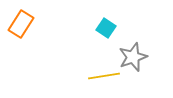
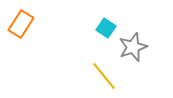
gray star: moved 10 px up
yellow line: rotated 60 degrees clockwise
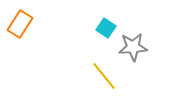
orange rectangle: moved 1 px left
gray star: rotated 16 degrees clockwise
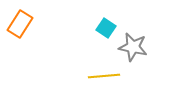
gray star: rotated 16 degrees clockwise
yellow line: rotated 56 degrees counterclockwise
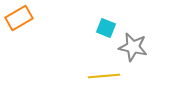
orange rectangle: moved 1 px left, 6 px up; rotated 28 degrees clockwise
cyan square: rotated 12 degrees counterclockwise
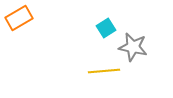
cyan square: rotated 36 degrees clockwise
yellow line: moved 5 px up
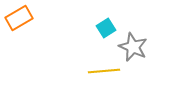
gray star: rotated 12 degrees clockwise
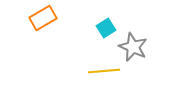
orange rectangle: moved 24 px right
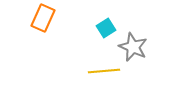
orange rectangle: rotated 36 degrees counterclockwise
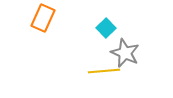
cyan square: rotated 12 degrees counterclockwise
gray star: moved 8 px left, 6 px down
